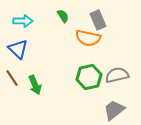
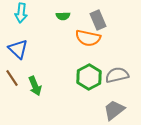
green semicircle: rotated 120 degrees clockwise
cyan arrow: moved 2 px left, 8 px up; rotated 96 degrees clockwise
green hexagon: rotated 15 degrees counterclockwise
green arrow: moved 1 px down
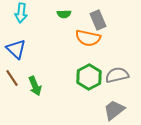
green semicircle: moved 1 px right, 2 px up
blue triangle: moved 2 px left
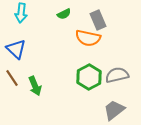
green semicircle: rotated 24 degrees counterclockwise
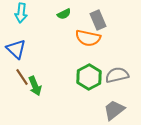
brown line: moved 10 px right, 1 px up
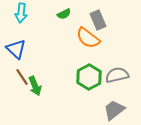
orange semicircle: rotated 25 degrees clockwise
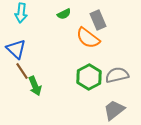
brown line: moved 6 px up
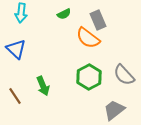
brown line: moved 7 px left, 25 px down
gray semicircle: moved 7 px right; rotated 120 degrees counterclockwise
green arrow: moved 8 px right
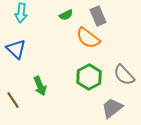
green semicircle: moved 2 px right, 1 px down
gray rectangle: moved 4 px up
green arrow: moved 3 px left
brown line: moved 2 px left, 4 px down
gray trapezoid: moved 2 px left, 2 px up
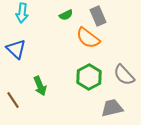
cyan arrow: moved 1 px right
gray trapezoid: rotated 25 degrees clockwise
